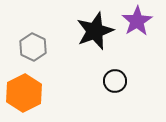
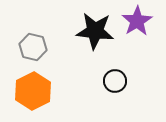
black star: rotated 27 degrees clockwise
gray hexagon: rotated 12 degrees counterclockwise
orange hexagon: moved 9 px right, 2 px up
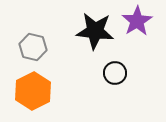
black circle: moved 8 px up
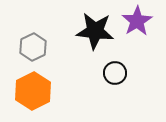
gray hexagon: rotated 20 degrees clockwise
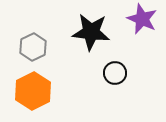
purple star: moved 5 px right, 2 px up; rotated 16 degrees counterclockwise
black star: moved 4 px left, 1 px down
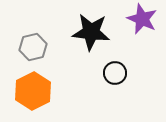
gray hexagon: rotated 12 degrees clockwise
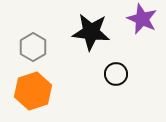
gray hexagon: rotated 16 degrees counterclockwise
black circle: moved 1 px right, 1 px down
orange hexagon: rotated 9 degrees clockwise
